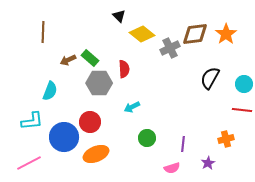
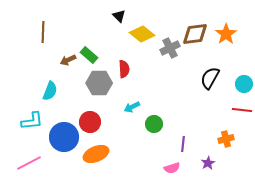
green rectangle: moved 1 px left, 3 px up
green circle: moved 7 px right, 14 px up
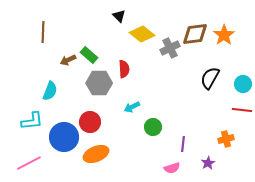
orange star: moved 2 px left, 1 px down
cyan circle: moved 1 px left
green circle: moved 1 px left, 3 px down
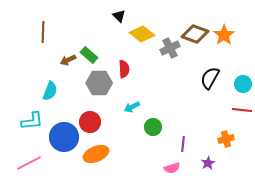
brown diamond: rotated 28 degrees clockwise
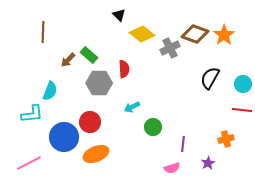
black triangle: moved 1 px up
brown arrow: rotated 21 degrees counterclockwise
cyan L-shape: moved 7 px up
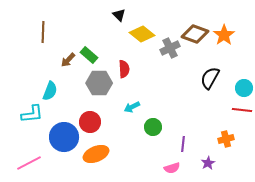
cyan circle: moved 1 px right, 4 px down
